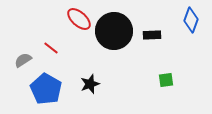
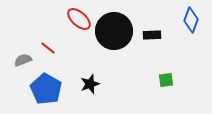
red line: moved 3 px left
gray semicircle: rotated 12 degrees clockwise
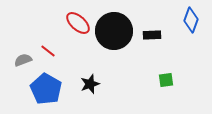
red ellipse: moved 1 px left, 4 px down
red line: moved 3 px down
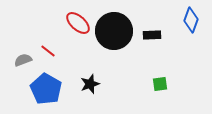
green square: moved 6 px left, 4 px down
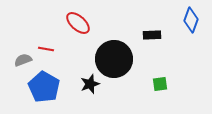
black circle: moved 28 px down
red line: moved 2 px left, 2 px up; rotated 28 degrees counterclockwise
blue pentagon: moved 2 px left, 2 px up
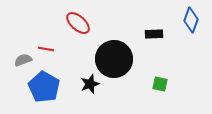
black rectangle: moved 2 px right, 1 px up
green square: rotated 21 degrees clockwise
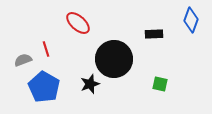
red line: rotated 63 degrees clockwise
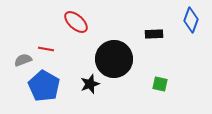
red ellipse: moved 2 px left, 1 px up
red line: rotated 63 degrees counterclockwise
blue pentagon: moved 1 px up
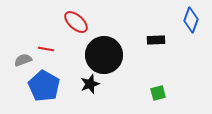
black rectangle: moved 2 px right, 6 px down
black circle: moved 10 px left, 4 px up
green square: moved 2 px left, 9 px down; rotated 28 degrees counterclockwise
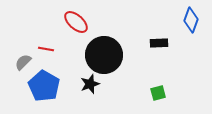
black rectangle: moved 3 px right, 3 px down
gray semicircle: moved 2 px down; rotated 24 degrees counterclockwise
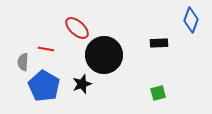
red ellipse: moved 1 px right, 6 px down
gray semicircle: rotated 42 degrees counterclockwise
black star: moved 8 px left
